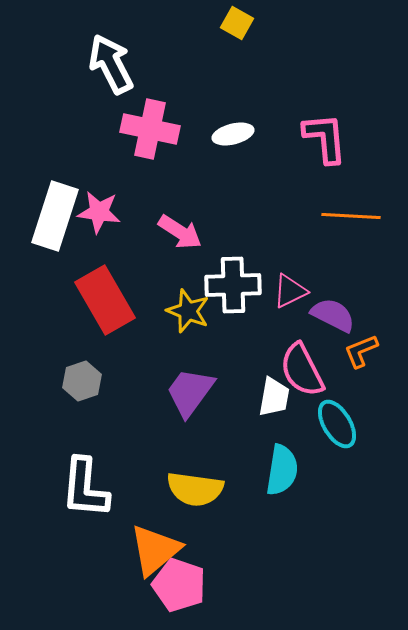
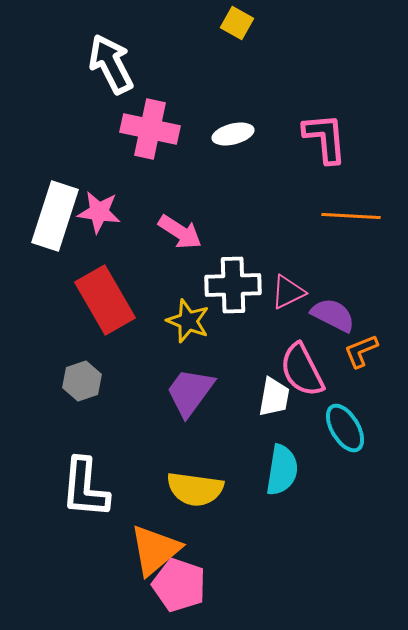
pink triangle: moved 2 px left, 1 px down
yellow star: moved 10 px down
cyan ellipse: moved 8 px right, 4 px down
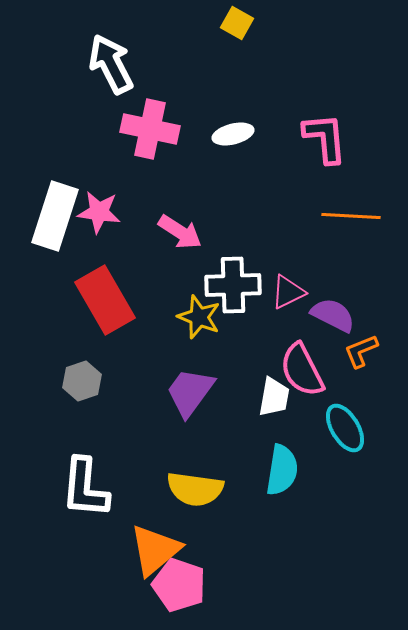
yellow star: moved 11 px right, 4 px up
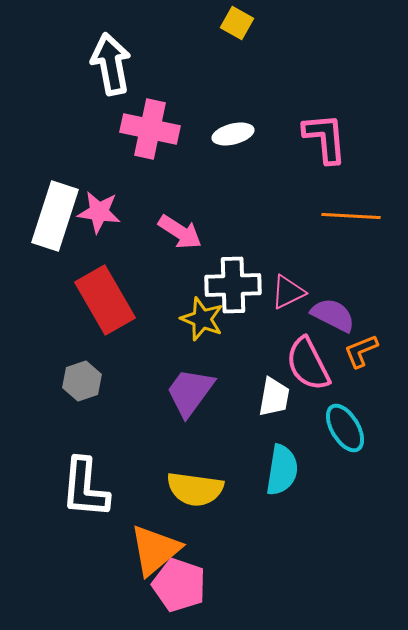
white arrow: rotated 16 degrees clockwise
yellow star: moved 3 px right, 2 px down
pink semicircle: moved 6 px right, 6 px up
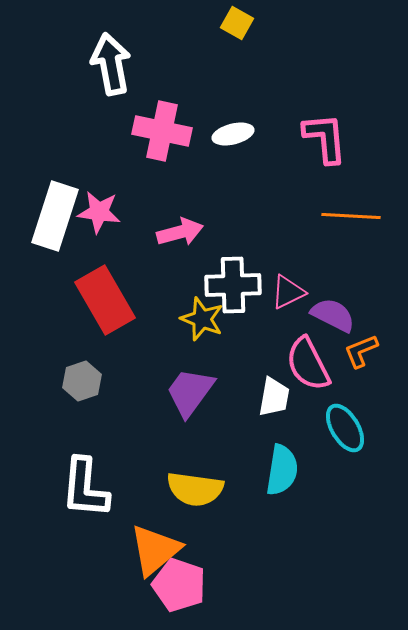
pink cross: moved 12 px right, 2 px down
pink arrow: rotated 48 degrees counterclockwise
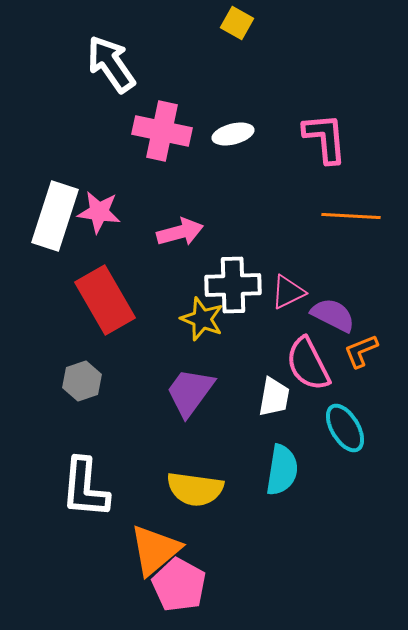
white arrow: rotated 24 degrees counterclockwise
pink pentagon: rotated 10 degrees clockwise
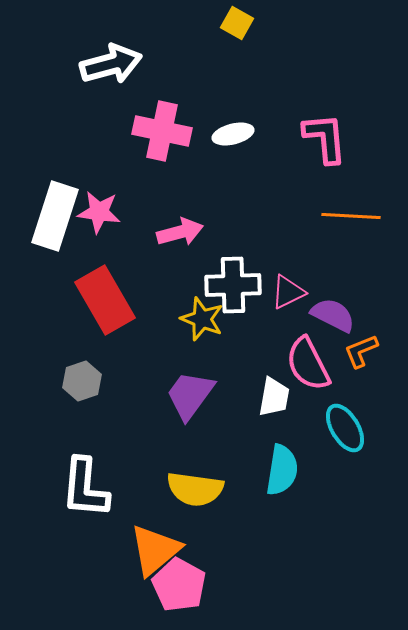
white arrow: rotated 110 degrees clockwise
purple trapezoid: moved 3 px down
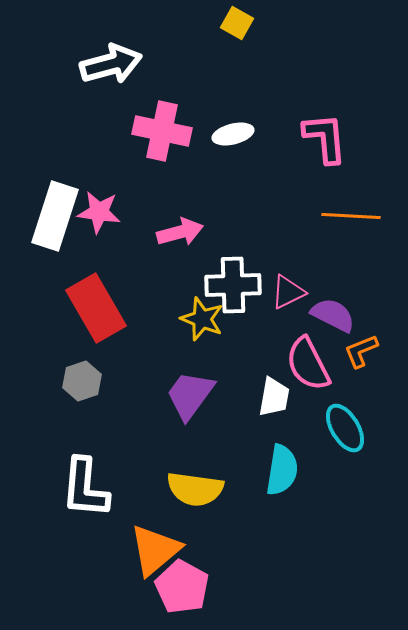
red rectangle: moved 9 px left, 8 px down
pink pentagon: moved 3 px right, 2 px down
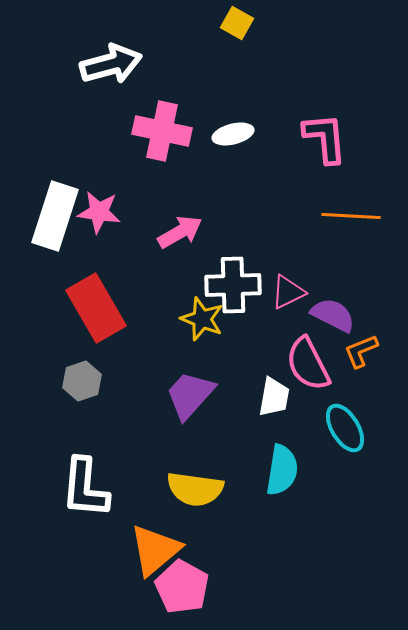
pink arrow: rotated 15 degrees counterclockwise
purple trapezoid: rotated 6 degrees clockwise
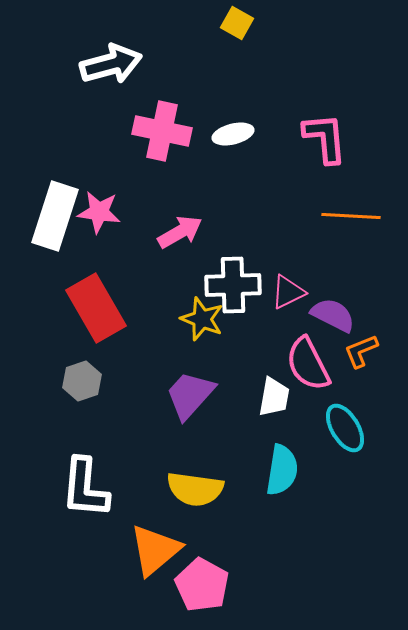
pink pentagon: moved 20 px right, 2 px up
